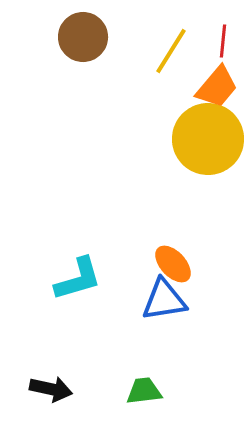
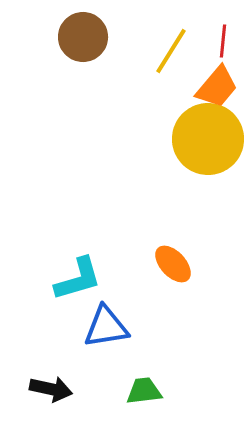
blue triangle: moved 58 px left, 27 px down
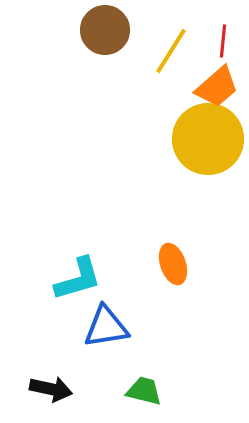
brown circle: moved 22 px right, 7 px up
orange trapezoid: rotated 9 degrees clockwise
orange ellipse: rotated 24 degrees clockwise
green trapezoid: rotated 21 degrees clockwise
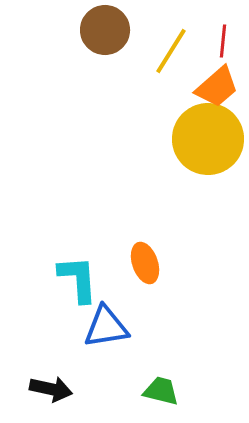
orange ellipse: moved 28 px left, 1 px up
cyan L-shape: rotated 78 degrees counterclockwise
green trapezoid: moved 17 px right
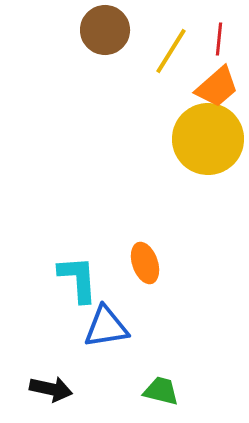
red line: moved 4 px left, 2 px up
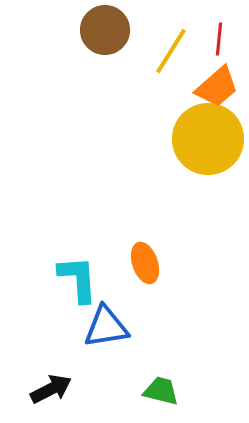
black arrow: rotated 39 degrees counterclockwise
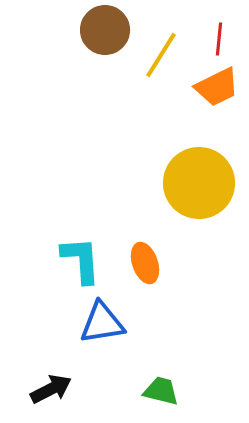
yellow line: moved 10 px left, 4 px down
orange trapezoid: rotated 15 degrees clockwise
yellow circle: moved 9 px left, 44 px down
cyan L-shape: moved 3 px right, 19 px up
blue triangle: moved 4 px left, 4 px up
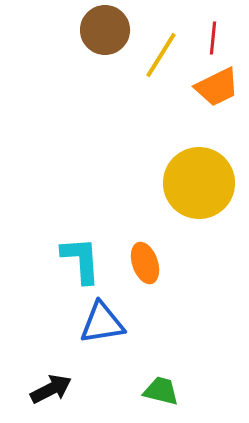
red line: moved 6 px left, 1 px up
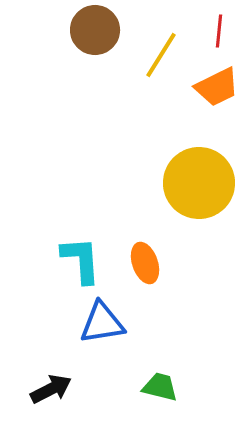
brown circle: moved 10 px left
red line: moved 6 px right, 7 px up
green trapezoid: moved 1 px left, 4 px up
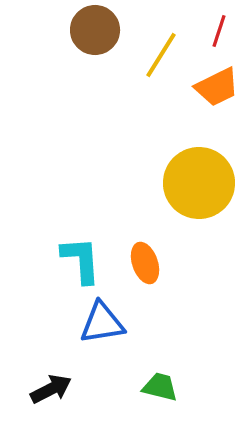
red line: rotated 12 degrees clockwise
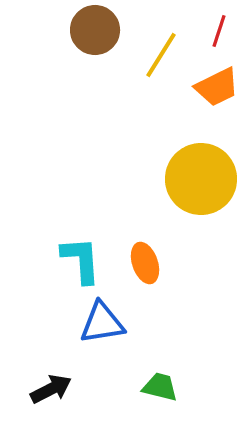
yellow circle: moved 2 px right, 4 px up
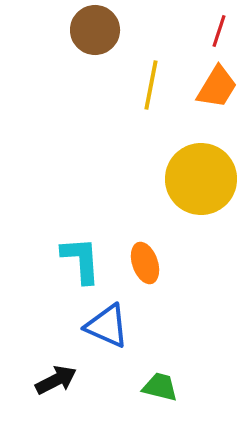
yellow line: moved 10 px left, 30 px down; rotated 21 degrees counterclockwise
orange trapezoid: rotated 33 degrees counterclockwise
blue triangle: moved 5 px right, 3 px down; rotated 33 degrees clockwise
black arrow: moved 5 px right, 9 px up
